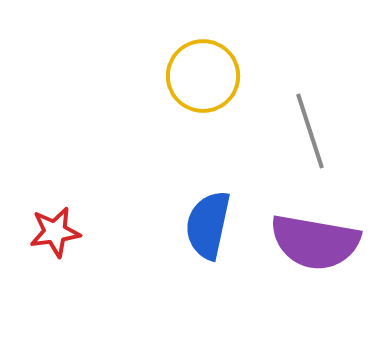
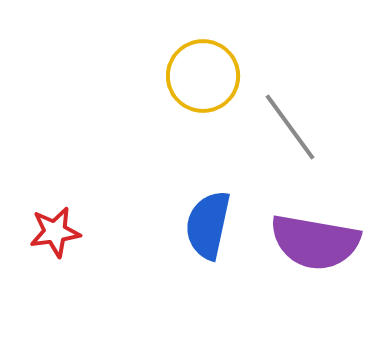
gray line: moved 20 px left, 4 px up; rotated 18 degrees counterclockwise
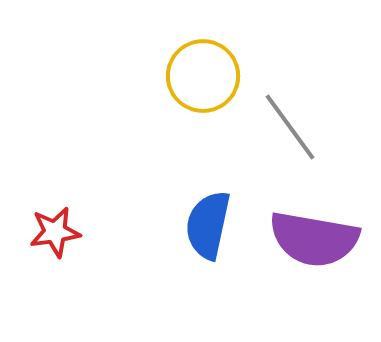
purple semicircle: moved 1 px left, 3 px up
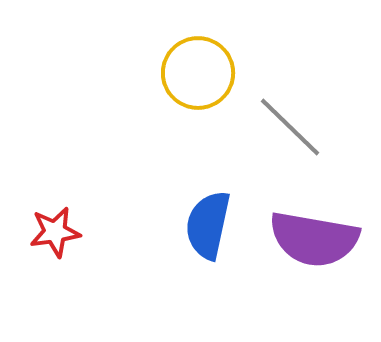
yellow circle: moved 5 px left, 3 px up
gray line: rotated 10 degrees counterclockwise
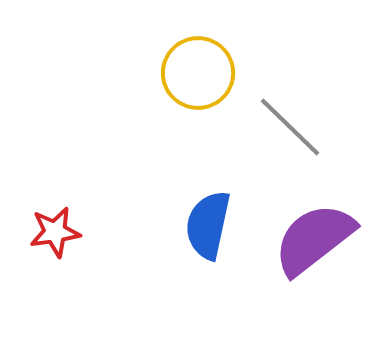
purple semicircle: rotated 132 degrees clockwise
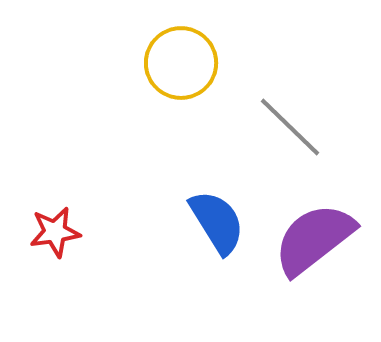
yellow circle: moved 17 px left, 10 px up
blue semicircle: moved 9 px right, 3 px up; rotated 136 degrees clockwise
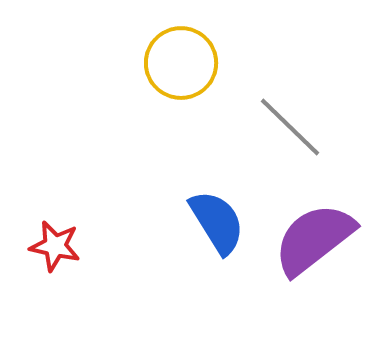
red star: moved 14 px down; rotated 21 degrees clockwise
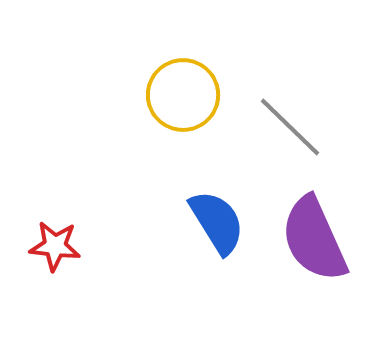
yellow circle: moved 2 px right, 32 px down
purple semicircle: rotated 76 degrees counterclockwise
red star: rotated 6 degrees counterclockwise
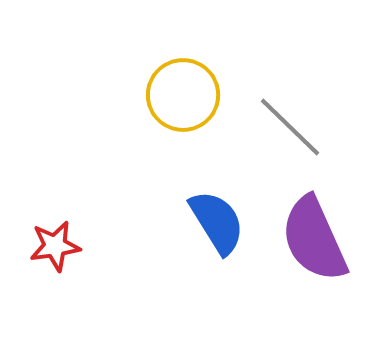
red star: rotated 15 degrees counterclockwise
